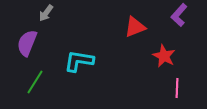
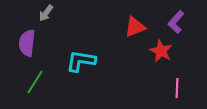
purple L-shape: moved 3 px left, 7 px down
purple semicircle: rotated 16 degrees counterclockwise
red star: moved 3 px left, 5 px up
cyan L-shape: moved 2 px right
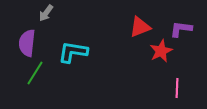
purple L-shape: moved 5 px right, 7 px down; rotated 55 degrees clockwise
red triangle: moved 5 px right
red star: rotated 20 degrees clockwise
cyan L-shape: moved 8 px left, 9 px up
green line: moved 9 px up
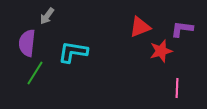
gray arrow: moved 1 px right, 3 px down
purple L-shape: moved 1 px right
red star: rotated 10 degrees clockwise
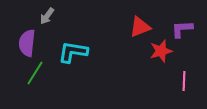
purple L-shape: rotated 10 degrees counterclockwise
pink line: moved 7 px right, 7 px up
